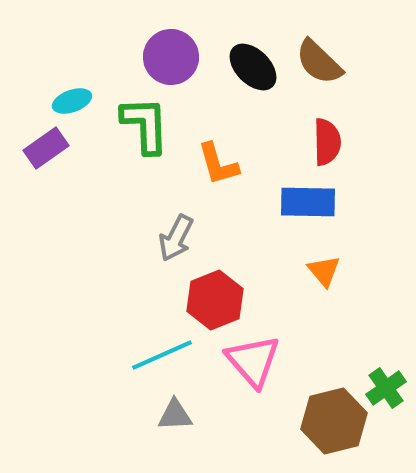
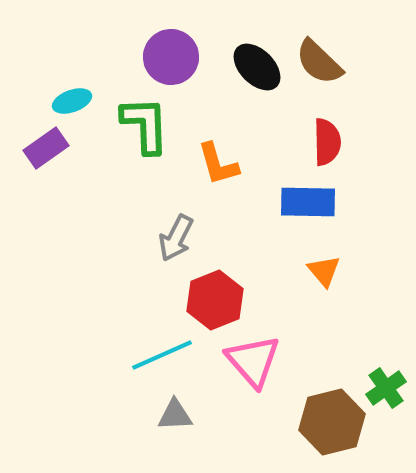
black ellipse: moved 4 px right
brown hexagon: moved 2 px left, 1 px down
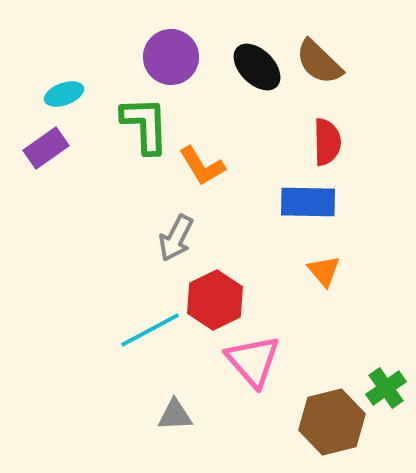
cyan ellipse: moved 8 px left, 7 px up
orange L-shape: moved 16 px left, 2 px down; rotated 15 degrees counterclockwise
red hexagon: rotated 4 degrees counterclockwise
cyan line: moved 12 px left, 25 px up; rotated 4 degrees counterclockwise
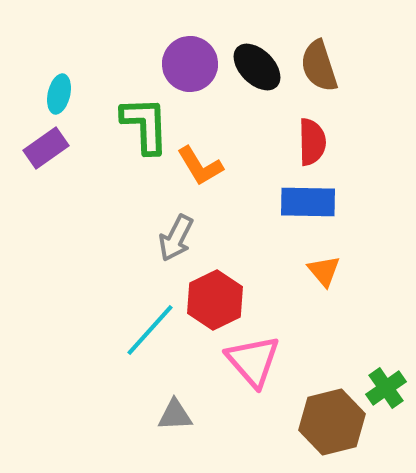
purple circle: moved 19 px right, 7 px down
brown semicircle: moved 4 px down; rotated 28 degrees clockwise
cyan ellipse: moved 5 px left; rotated 57 degrees counterclockwise
red semicircle: moved 15 px left
orange L-shape: moved 2 px left
cyan line: rotated 20 degrees counterclockwise
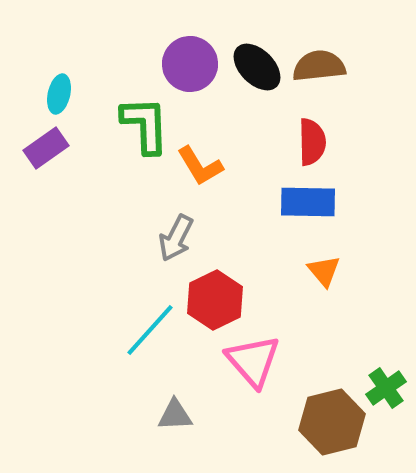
brown semicircle: rotated 102 degrees clockwise
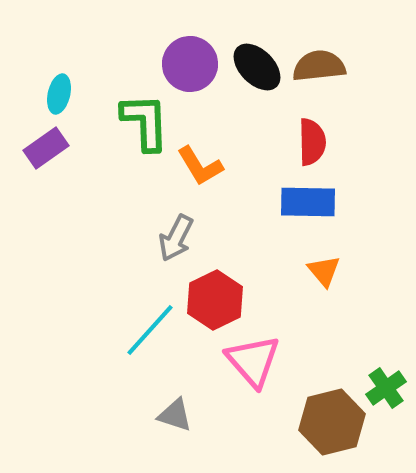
green L-shape: moved 3 px up
gray triangle: rotated 21 degrees clockwise
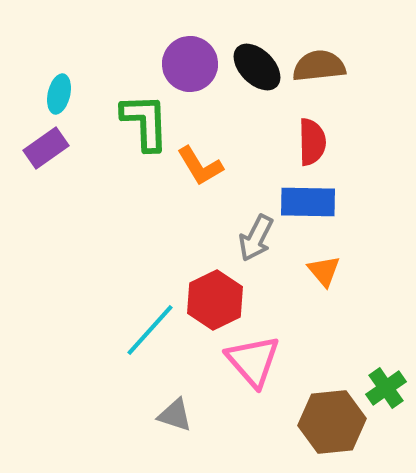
gray arrow: moved 80 px right
brown hexagon: rotated 8 degrees clockwise
